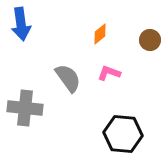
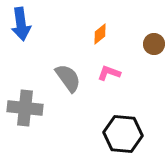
brown circle: moved 4 px right, 4 px down
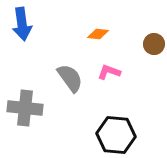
blue arrow: moved 1 px right
orange diamond: moved 2 px left; rotated 45 degrees clockwise
pink L-shape: moved 1 px up
gray semicircle: moved 2 px right
black hexagon: moved 7 px left, 1 px down
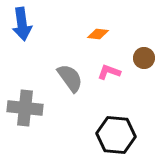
brown circle: moved 10 px left, 14 px down
